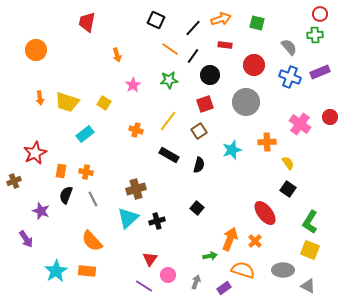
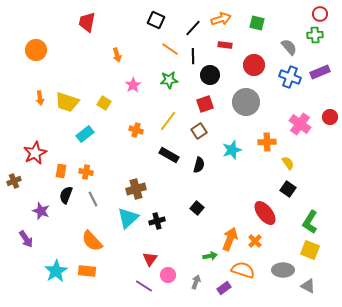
black line at (193, 56): rotated 35 degrees counterclockwise
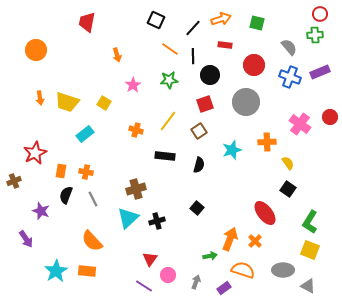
black rectangle at (169, 155): moved 4 px left, 1 px down; rotated 24 degrees counterclockwise
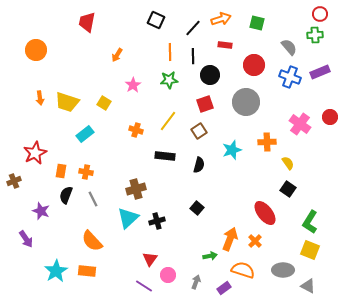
orange line at (170, 49): moved 3 px down; rotated 54 degrees clockwise
orange arrow at (117, 55): rotated 48 degrees clockwise
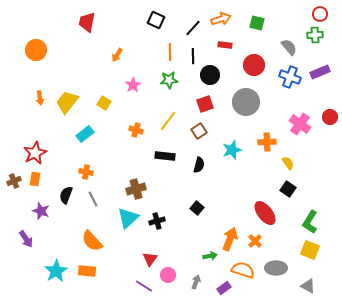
yellow trapezoid at (67, 102): rotated 110 degrees clockwise
orange rectangle at (61, 171): moved 26 px left, 8 px down
gray ellipse at (283, 270): moved 7 px left, 2 px up
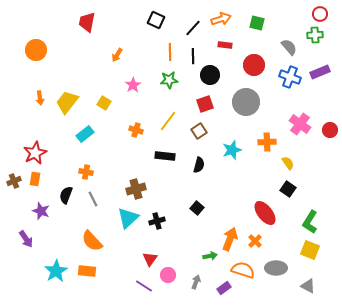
red circle at (330, 117): moved 13 px down
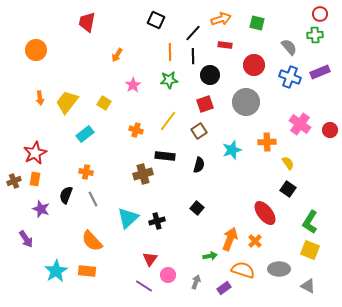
black line at (193, 28): moved 5 px down
brown cross at (136, 189): moved 7 px right, 15 px up
purple star at (41, 211): moved 2 px up
gray ellipse at (276, 268): moved 3 px right, 1 px down
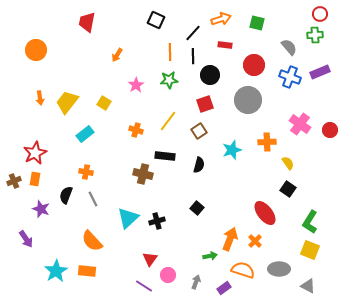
pink star at (133, 85): moved 3 px right
gray circle at (246, 102): moved 2 px right, 2 px up
brown cross at (143, 174): rotated 30 degrees clockwise
